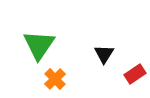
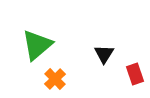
green triangle: moved 2 px left; rotated 16 degrees clockwise
red rectangle: rotated 75 degrees counterclockwise
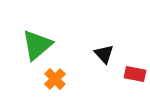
black triangle: rotated 15 degrees counterclockwise
red rectangle: rotated 60 degrees counterclockwise
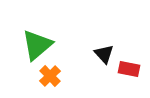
red rectangle: moved 6 px left, 5 px up
orange cross: moved 5 px left, 3 px up
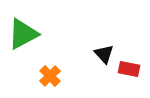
green triangle: moved 14 px left, 11 px up; rotated 12 degrees clockwise
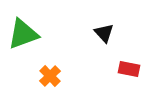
green triangle: rotated 8 degrees clockwise
black triangle: moved 21 px up
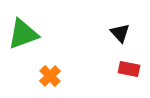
black triangle: moved 16 px right
